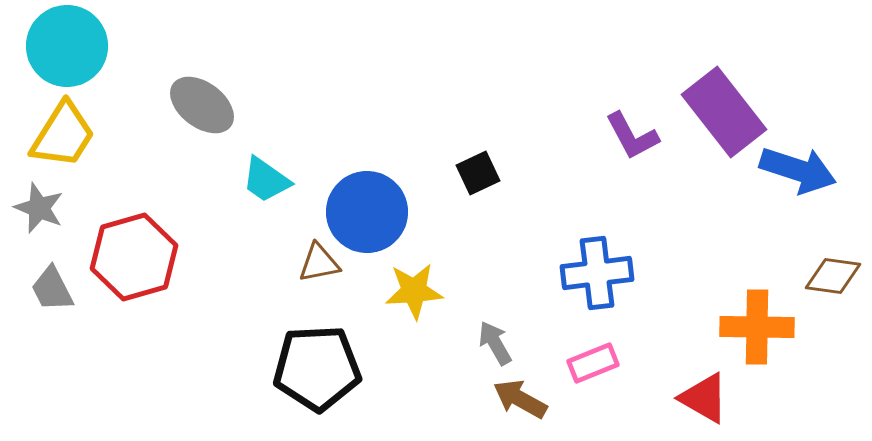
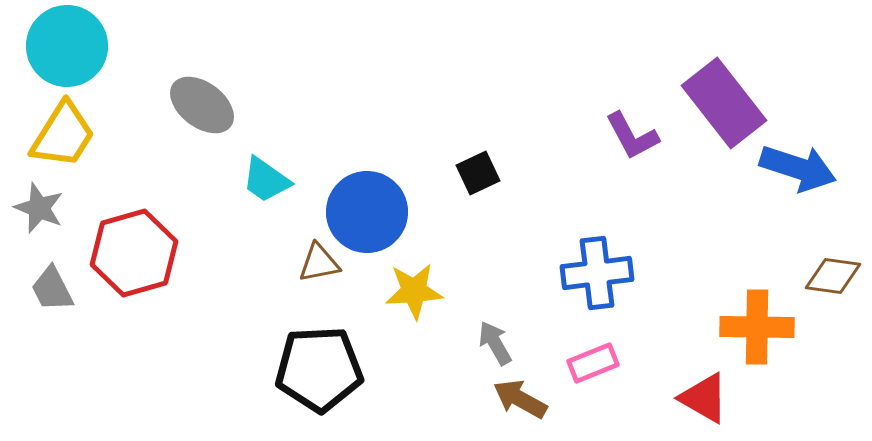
purple rectangle: moved 9 px up
blue arrow: moved 2 px up
red hexagon: moved 4 px up
black pentagon: moved 2 px right, 1 px down
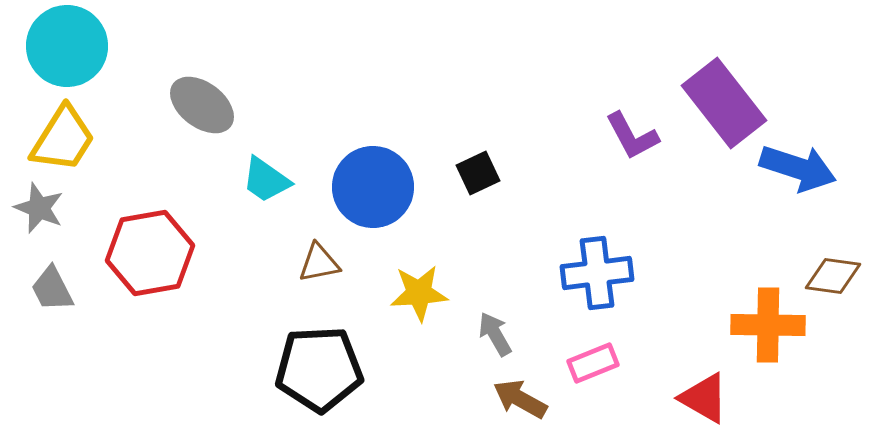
yellow trapezoid: moved 4 px down
blue circle: moved 6 px right, 25 px up
red hexagon: moved 16 px right; rotated 6 degrees clockwise
yellow star: moved 5 px right, 2 px down
orange cross: moved 11 px right, 2 px up
gray arrow: moved 9 px up
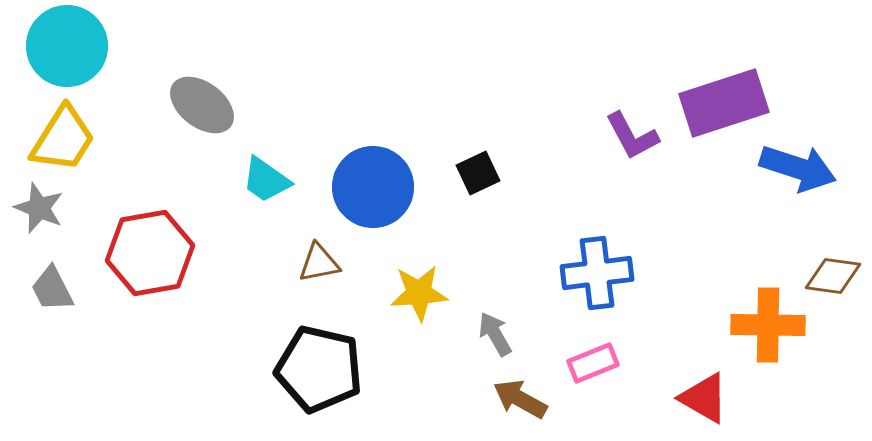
purple rectangle: rotated 70 degrees counterclockwise
black pentagon: rotated 16 degrees clockwise
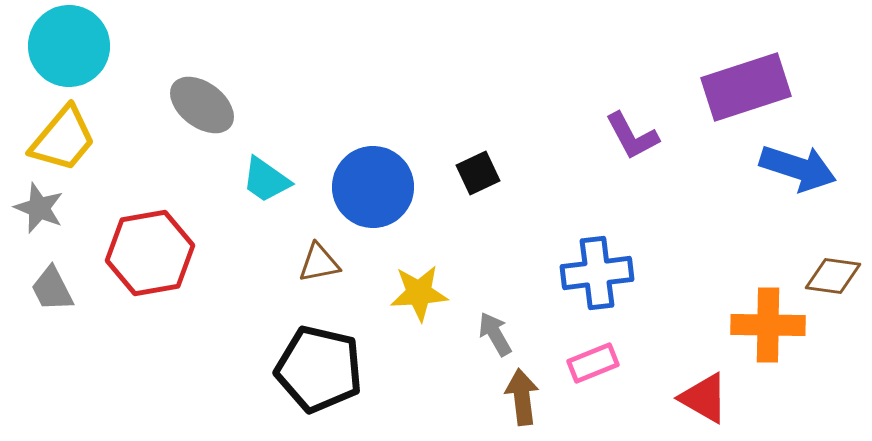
cyan circle: moved 2 px right
purple rectangle: moved 22 px right, 16 px up
yellow trapezoid: rotated 8 degrees clockwise
brown arrow: moved 2 px right, 2 px up; rotated 54 degrees clockwise
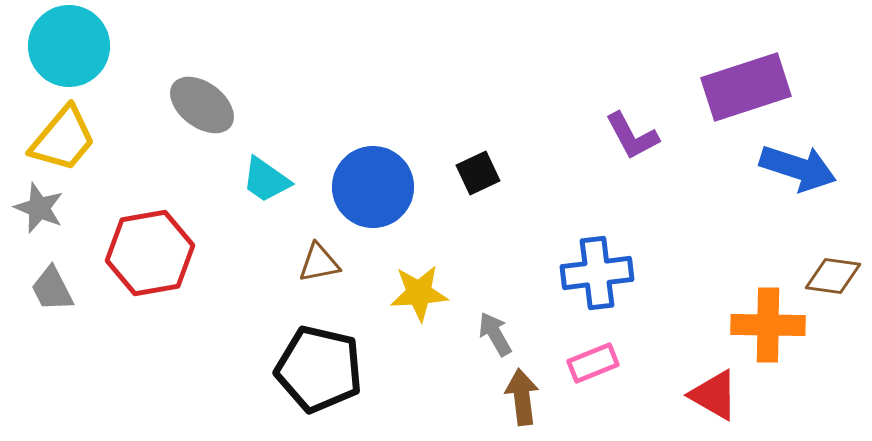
red triangle: moved 10 px right, 3 px up
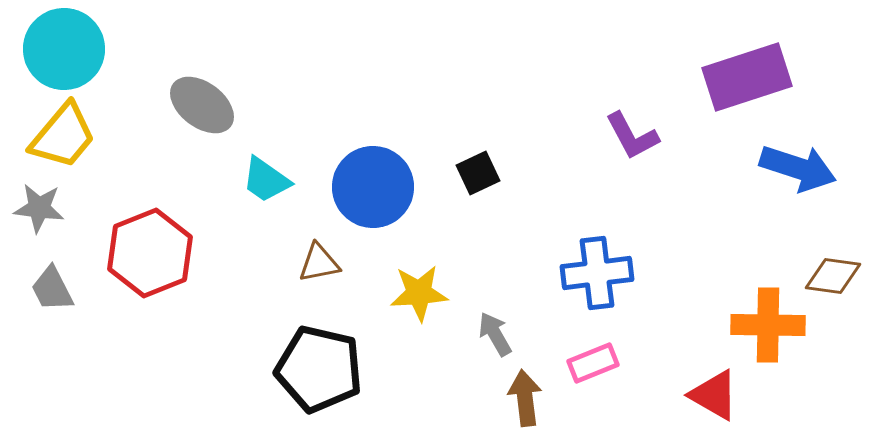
cyan circle: moved 5 px left, 3 px down
purple rectangle: moved 1 px right, 10 px up
yellow trapezoid: moved 3 px up
gray star: rotated 15 degrees counterclockwise
red hexagon: rotated 12 degrees counterclockwise
brown arrow: moved 3 px right, 1 px down
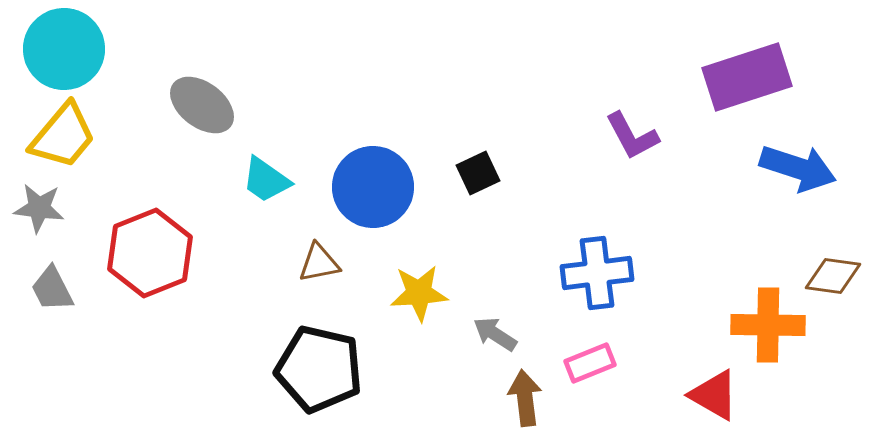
gray arrow: rotated 27 degrees counterclockwise
pink rectangle: moved 3 px left
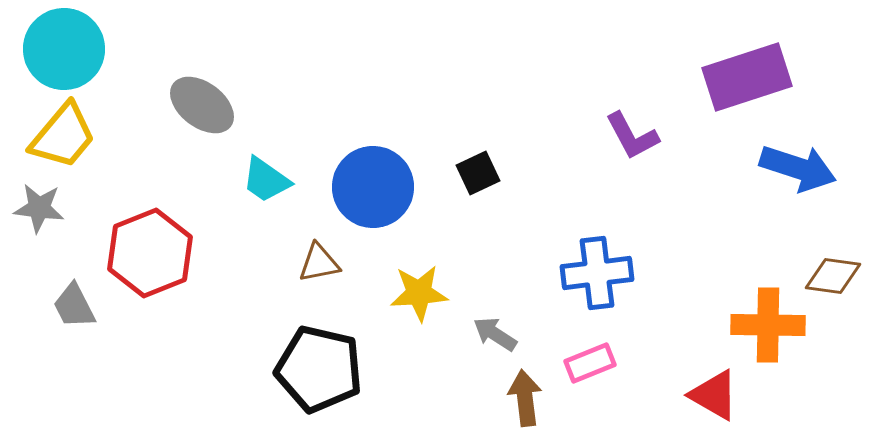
gray trapezoid: moved 22 px right, 17 px down
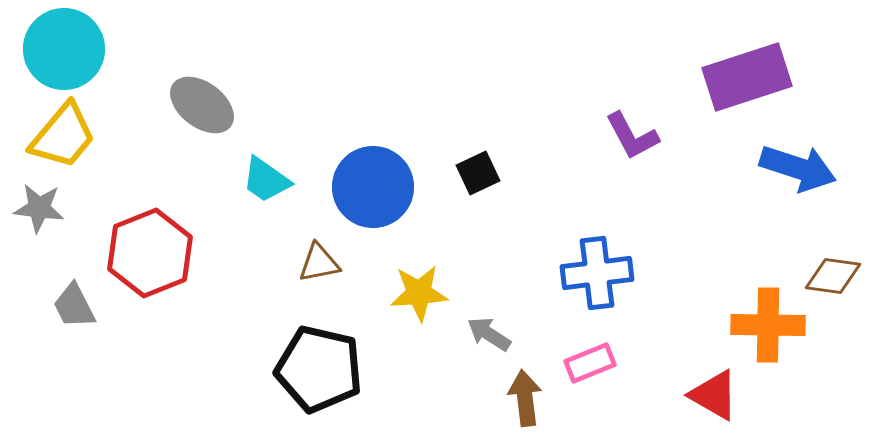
gray arrow: moved 6 px left
